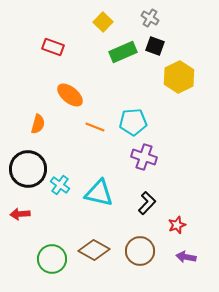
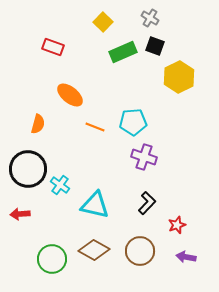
cyan triangle: moved 4 px left, 12 px down
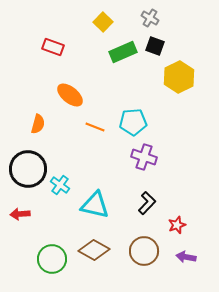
brown circle: moved 4 px right
